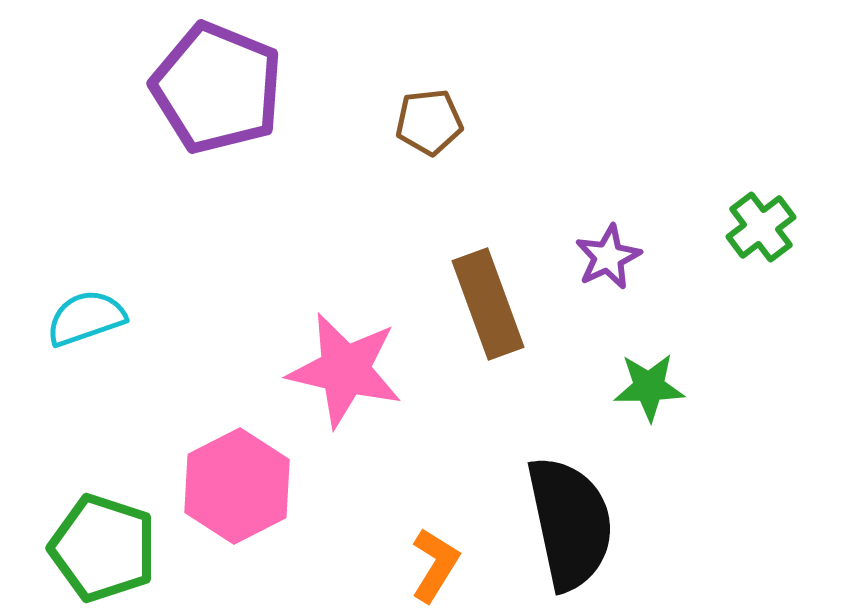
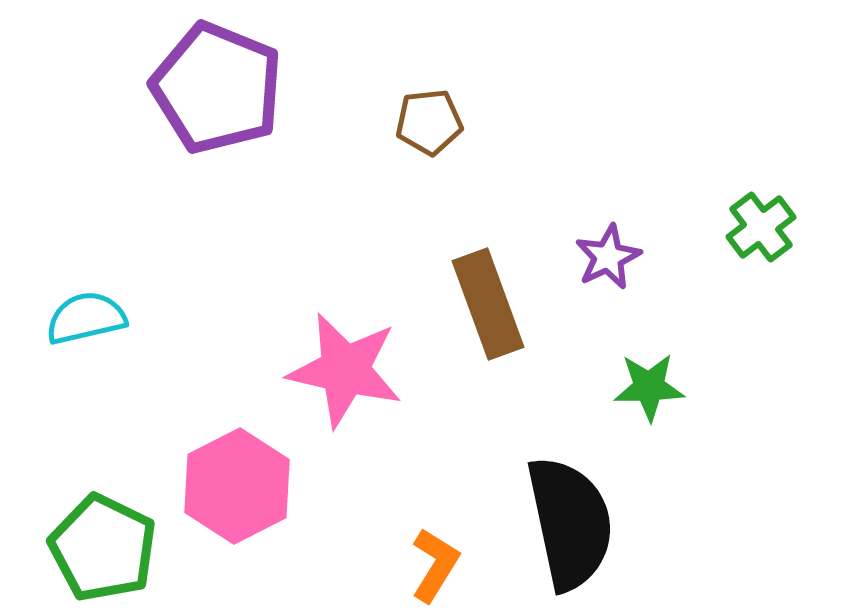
cyan semicircle: rotated 6 degrees clockwise
green pentagon: rotated 8 degrees clockwise
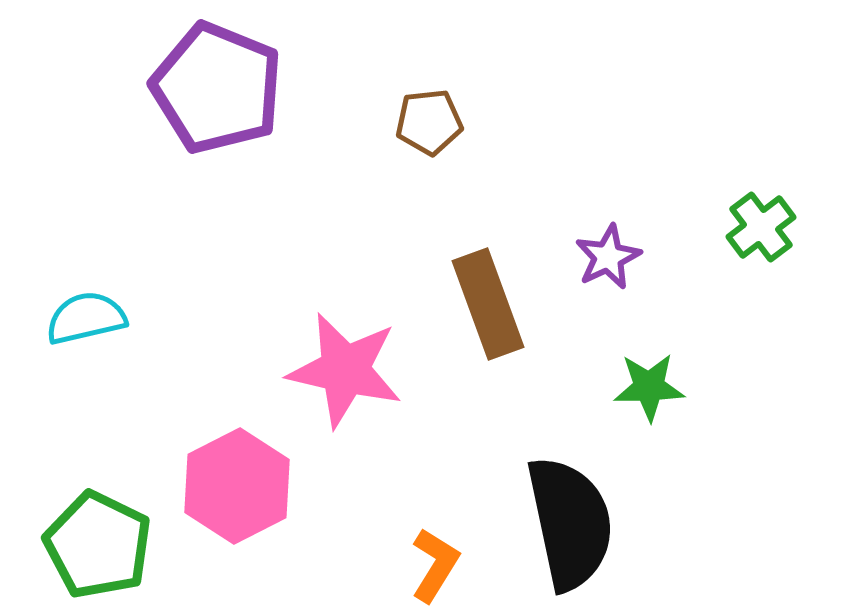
green pentagon: moved 5 px left, 3 px up
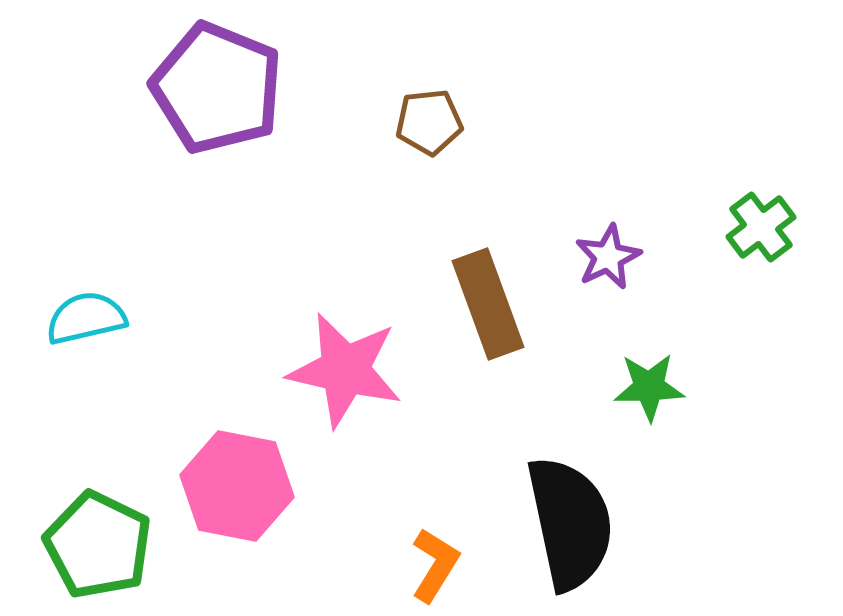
pink hexagon: rotated 22 degrees counterclockwise
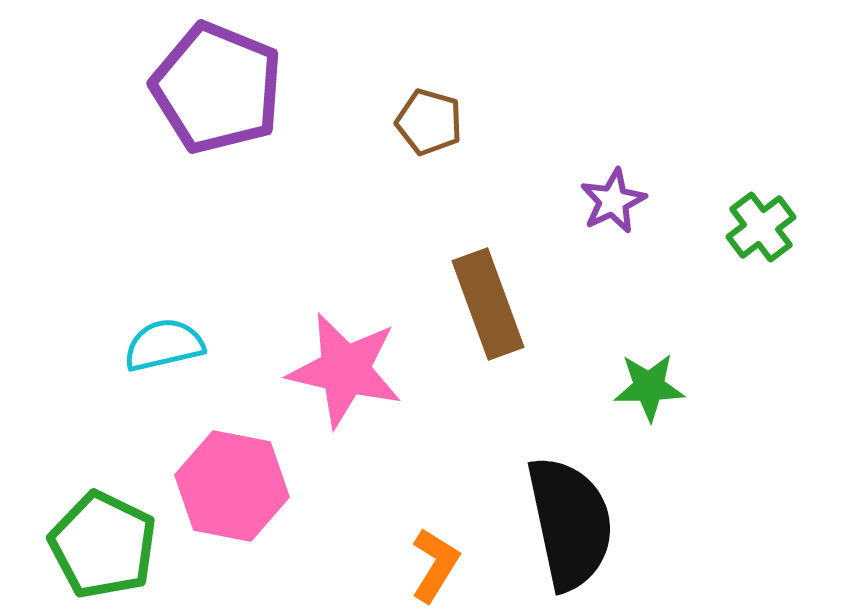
brown pentagon: rotated 22 degrees clockwise
purple star: moved 5 px right, 56 px up
cyan semicircle: moved 78 px right, 27 px down
pink hexagon: moved 5 px left
green pentagon: moved 5 px right
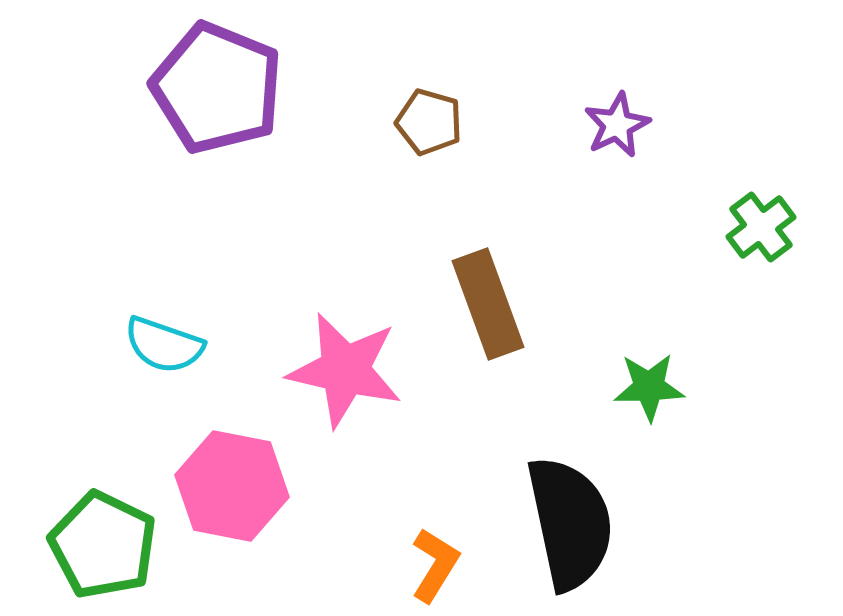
purple star: moved 4 px right, 76 px up
cyan semicircle: rotated 148 degrees counterclockwise
